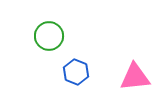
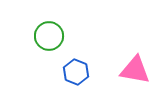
pink triangle: moved 7 px up; rotated 16 degrees clockwise
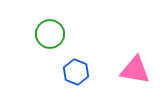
green circle: moved 1 px right, 2 px up
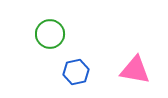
blue hexagon: rotated 25 degrees clockwise
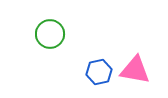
blue hexagon: moved 23 px right
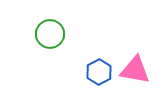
blue hexagon: rotated 15 degrees counterclockwise
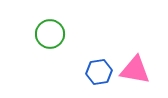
blue hexagon: rotated 20 degrees clockwise
